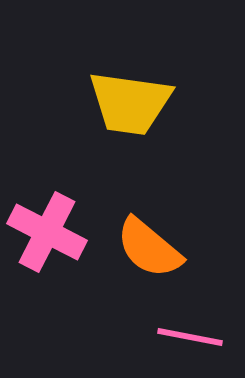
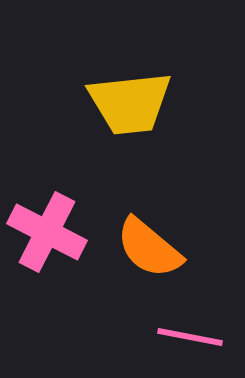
yellow trapezoid: rotated 14 degrees counterclockwise
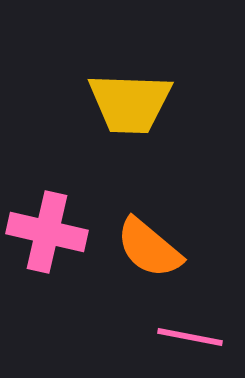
yellow trapezoid: rotated 8 degrees clockwise
pink cross: rotated 14 degrees counterclockwise
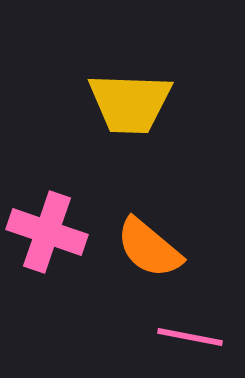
pink cross: rotated 6 degrees clockwise
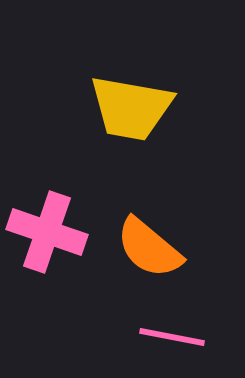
yellow trapezoid: moved 1 px right, 5 px down; rotated 8 degrees clockwise
pink line: moved 18 px left
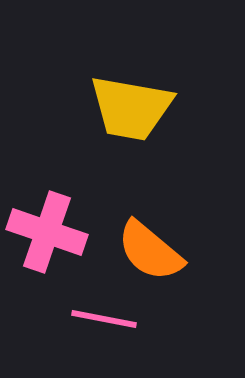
orange semicircle: moved 1 px right, 3 px down
pink line: moved 68 px left, 18 px up
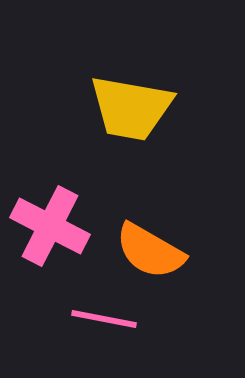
pink cross: moved 3 px right, 6 px up; rotated 8 degrees clockwise
orange semicircle: rotated 10 degrees counterclockwise
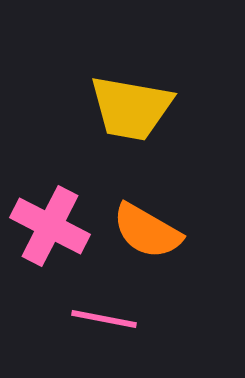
orange semicircle: moved 3 px left, 20 px up
